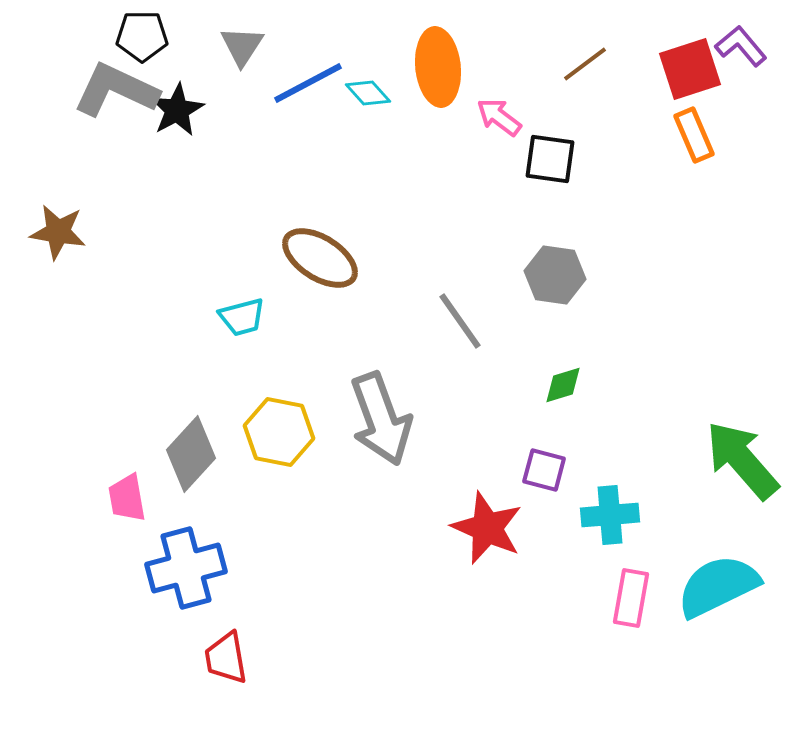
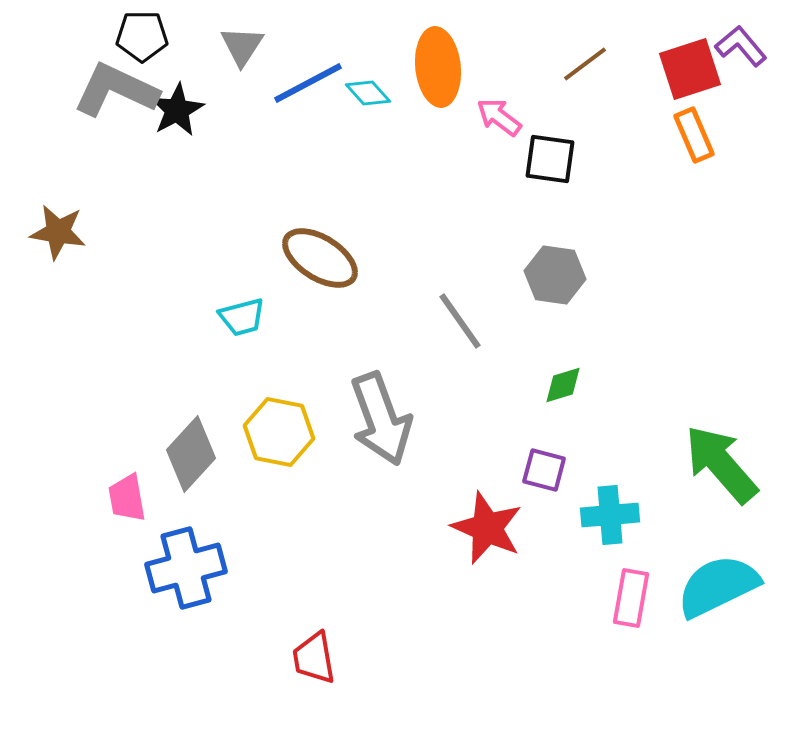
green arrow: moved 21 px left, 4 px down
red trapezoid: moved 88 px right
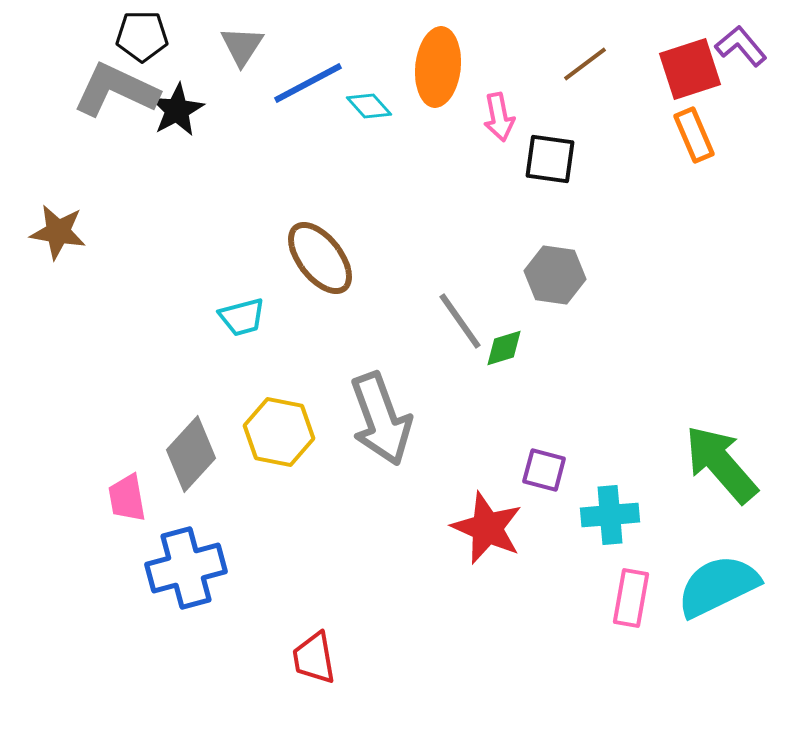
orange ellipse: rotated 12 degrees clockwise
cyan diamond: moved 1 px right, 13 px down
pink arrow: rotated 138 degrees counterclockwise
brown ellipse: rotated 20 degrees clockwise
green diamond: moved 59 px left, 37 px up
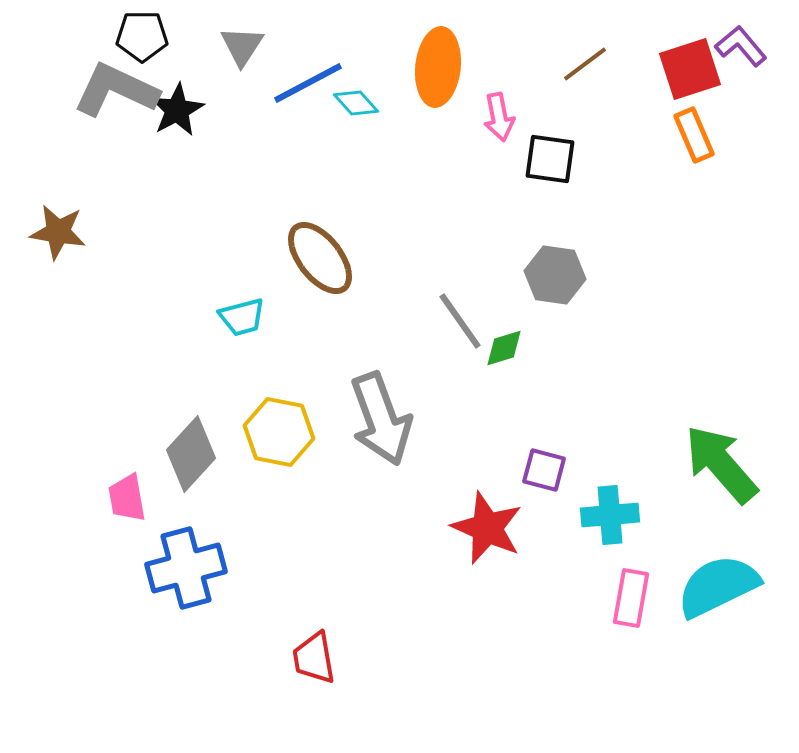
cyan diamond: moved 13 px left, 3 px up
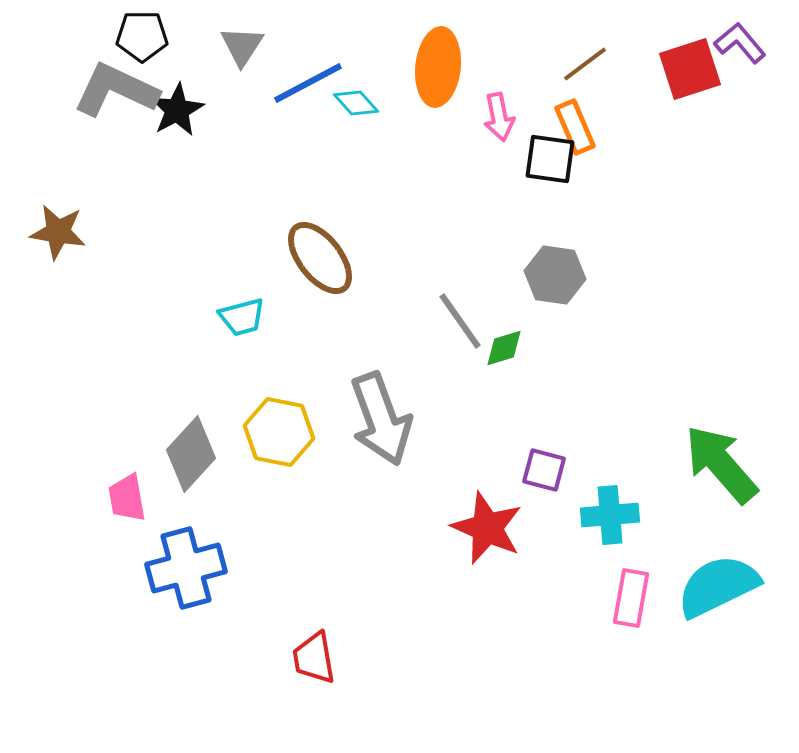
purple L-shape: moved 1 px left, 3 px up
orange rectangle: moved 119 px left, 8 px up
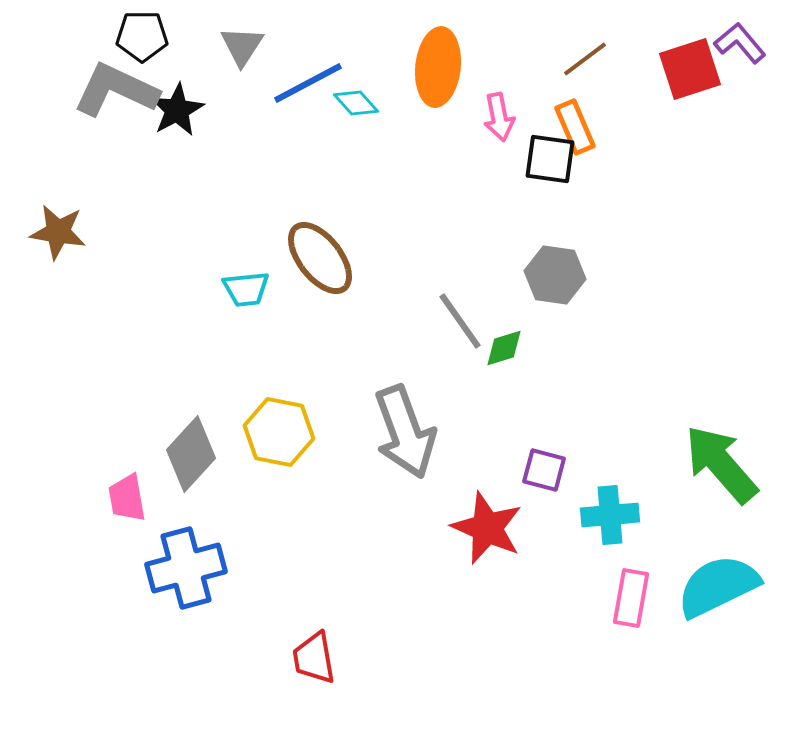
brown line: moved 5 px up
cyan trapezoid: moved 4 px right, 28 px up; rotated 9 degrees clockwise
gray arrow: moved 24 px right, 13 px down
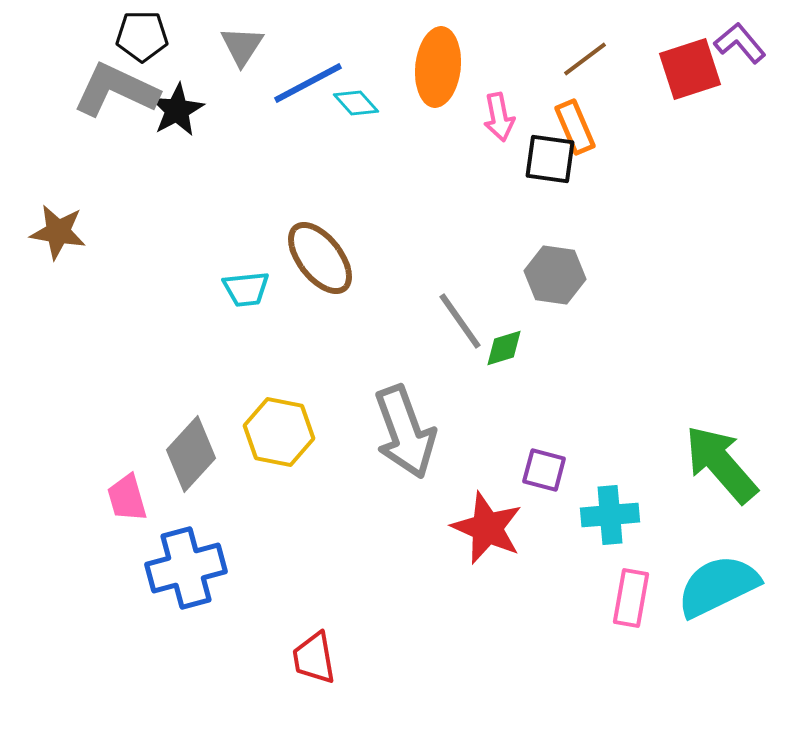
pink trapezoid: rotated 6 degrees counterclockwise
